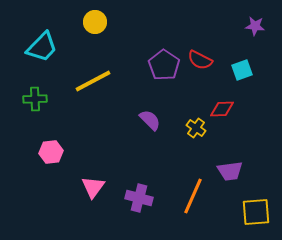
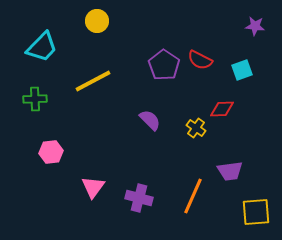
yellow circle: moved 2 px right, 1 px up
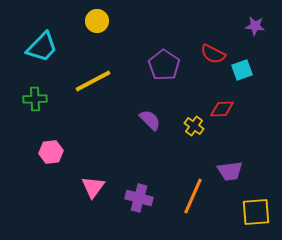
red semicircle: moved 13 px right, 6 px up
yellow cross: moved 2 px left, 2 px up
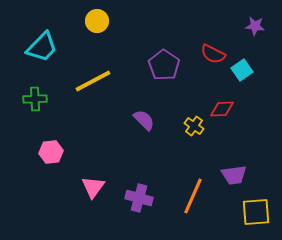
cyan square: rotated 15 degrees counterclockwise
purple semicircle: moved 6 px left
purple trapezoid: moved 4 px right, 4 px down
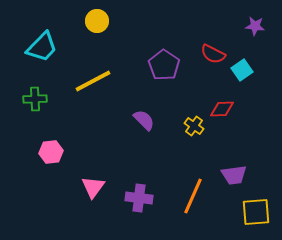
purple cross: rotated 8 degrees counterclockwise
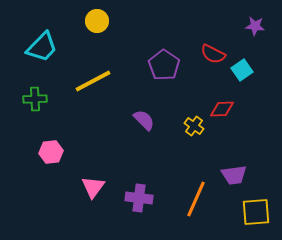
orange line: moved 3 px right, 3 px down
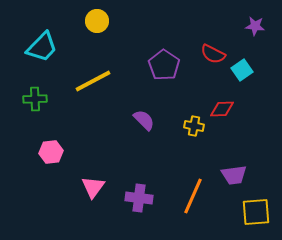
yellow cross: rotated 24 degrees counterclockwise
orange line: moved 3 px left, 3 px up
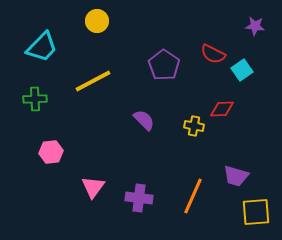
purple trapezoid: moved 2 px right, 1 px down; rotated 24 degrees clockwise
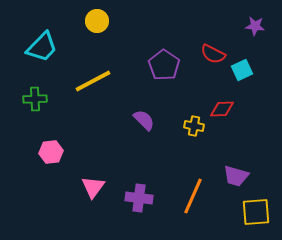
cyan square: rotated 10 degrees clockwise
